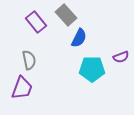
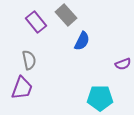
blue semicircle: moved 3 px right, 3 px down
purple semicircle: moved 2 px right, 7 px down
cyan pentagon: moved 8 px right, 29 px down
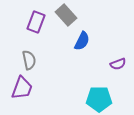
purple rectangle: rotated 60 degrees clockwise
purple semicircle: moved 5 px left
cyan pentagon: moved 1 px left, 1 px down
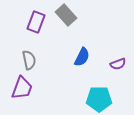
blue semicircle: moved 16 px down
